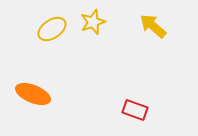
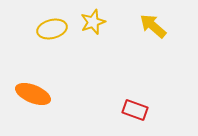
yellow ellipse: rotated 20 degrees clockwise
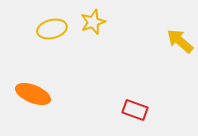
yellow arrow: moved 27 px right, 15 px down
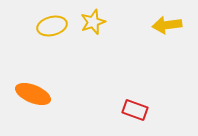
yellow ellipse: moved 3 px up
yellow arrow: moved 13 px left, 16 px up; rotated 48 degrees counterclockwise
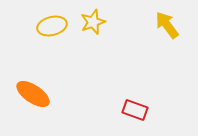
yellow arrow: rotated 60 degrees clockwise
orange ellipse: rotated 12 degrees clockwise
